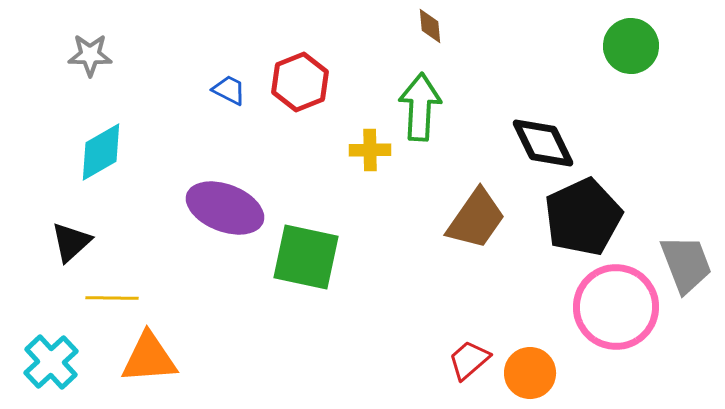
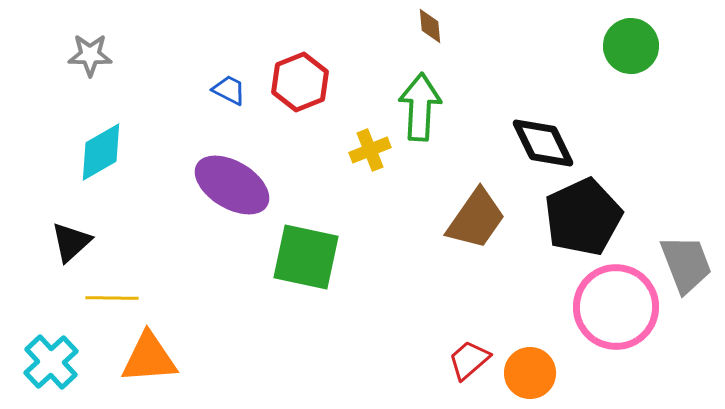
yellow cross: rotated 21 degrees counterclockwise
purple ellipse: moved 7 px right, 23 px up; rotated 10 degrees clockwise
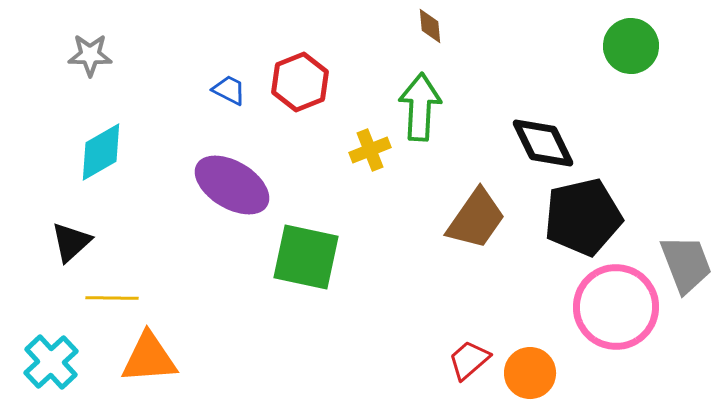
black pentagon: rotated 12 degrees clockwise
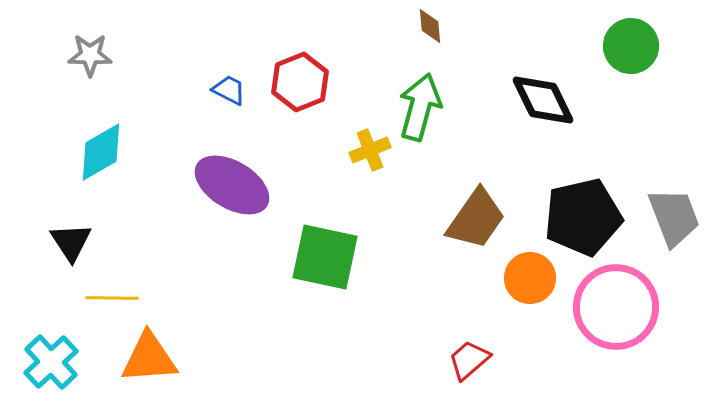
green arrow: rotated 12 degrees clockwise
black diamond: moved 43 px up
black triangle: rotated 21 degrees counterclockwise
green square: moved 19 px right
gray trapezoid: moved 12 px left, 47 px up
orange circle: moved 95 px up
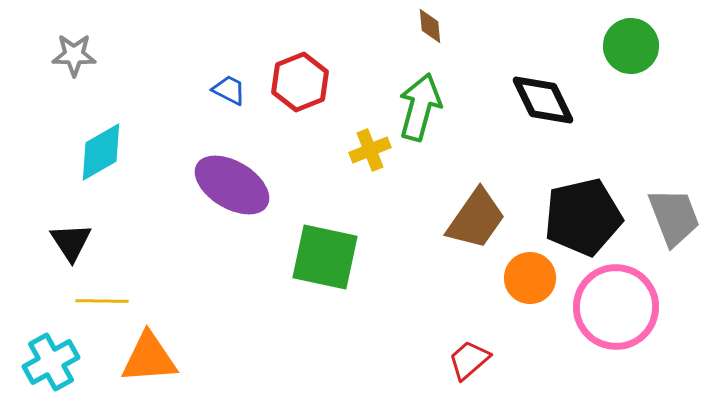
gray star: moved 16 px left
yellow line: moved 10 px left, 3 px down
cyan cross: rotated 14 degrees clockwise
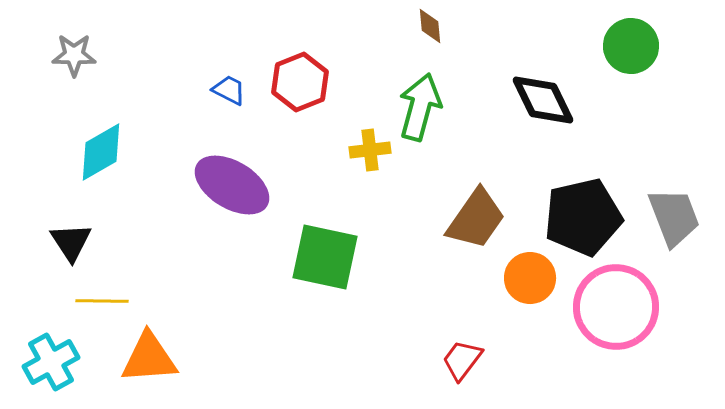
yellow cross: rotated 15 degrees clockwise
red trapezoid: moved 7 px left; rotated 12 degrees counterclockwise
